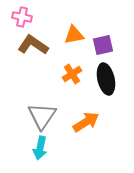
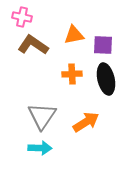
purple square: rotated 15 degrees clockwise
orange cross: rotated 30 degrees clockwise
cyan arrow: rotated 100 degrees counterclockwise
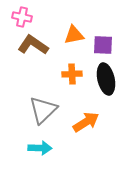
gray triangle: moved 1 px right, 6 px up; rotated 12 degrees clockwise
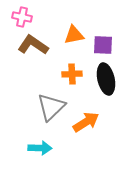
gray triangle: moved 8 px right, 3 px up
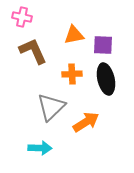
brown L-shape: moved 6 px down; rotated 32 degrees clockwise
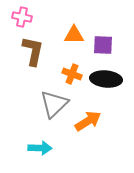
orange triangle: rotated 10 degrees clockwise
brown L-shape: rotated 36 degrees clockwise
orange cross: rotated 24 degrees clockwise
black ellipse: rotated 72 degrees counterclockwise
gray triangle: moved 3 px right, 3 px up
orange arrow: moved 2 px right, 1 px up
